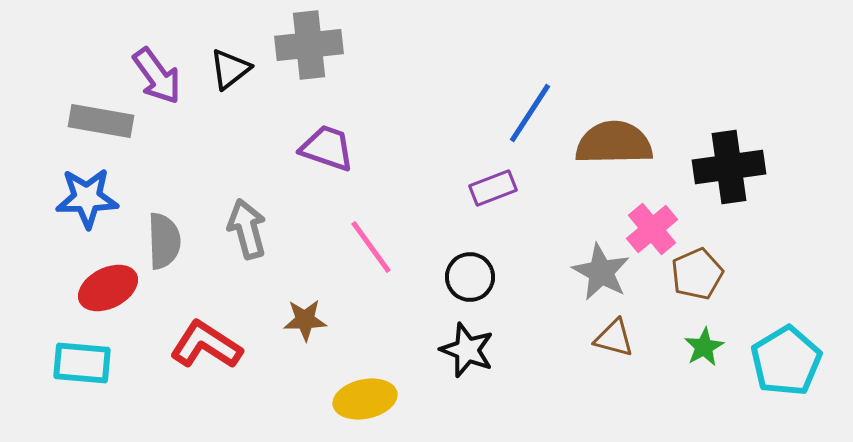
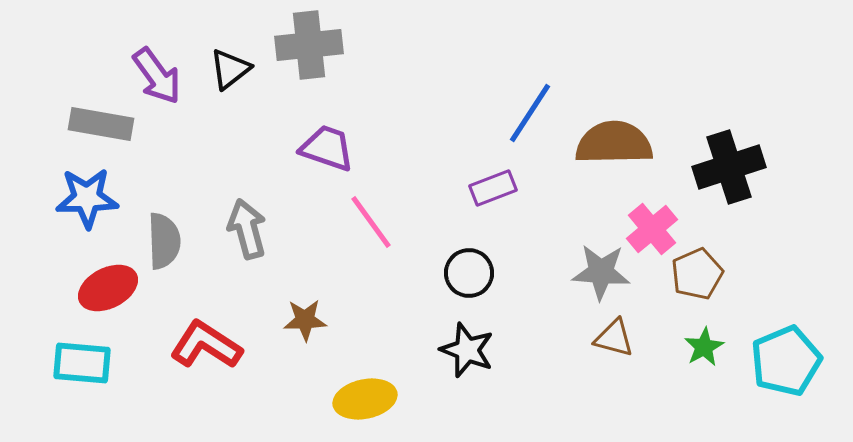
gray rectangle: moved 3 px down
black cross: rotated 10 degrees counterclockwise
pink line: moved 25 px up
gray star: rotated 24 degrees counterclockwise
black circle: moved 1 px left, 4 px up
cyan pentagon: rotated 8 degrees clockwise
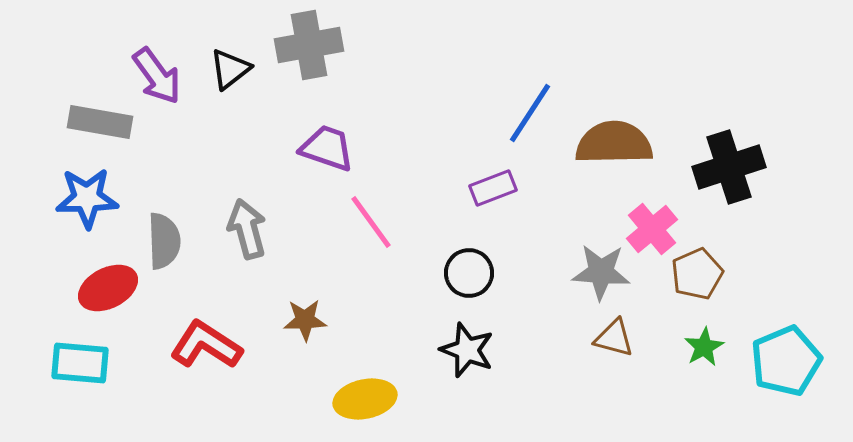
gray cross: rotated 4 degrees counterclockwise
gray rectangle: moved 1 px left, 2 px up
cyan rectangle: moved 2 px left
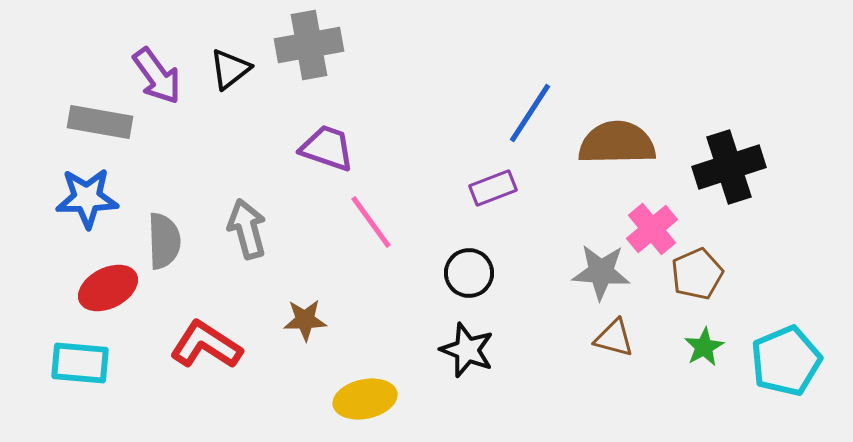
brown semicircle: moved 3 px right
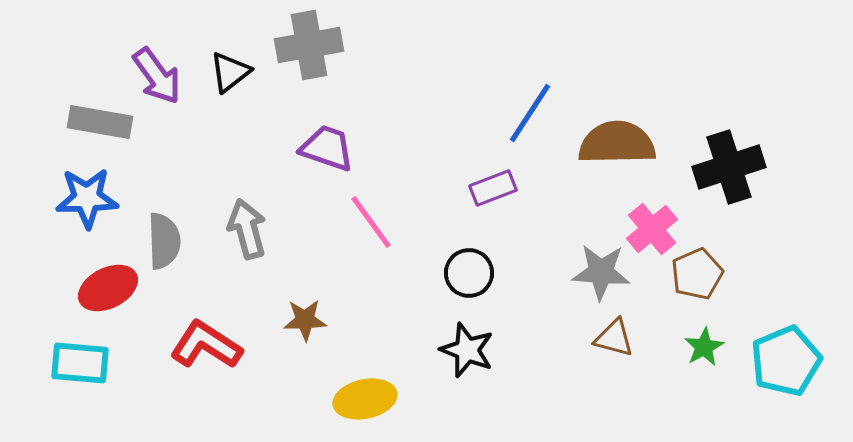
black triangle: moved 3 px down
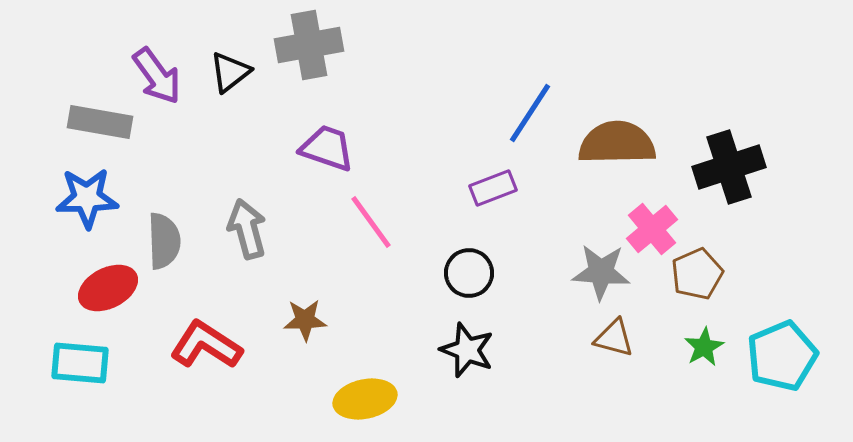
cyan pentagon: moved 4 px left, 5 px up
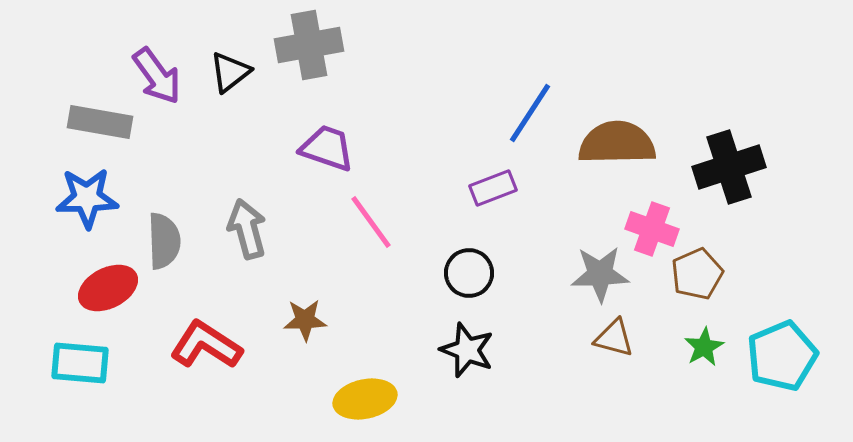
pink cross: rotated 30 degrees counterclockwise
gray star: moved 1 px left, 2 px down; rotated 6 degrees counterclockwise
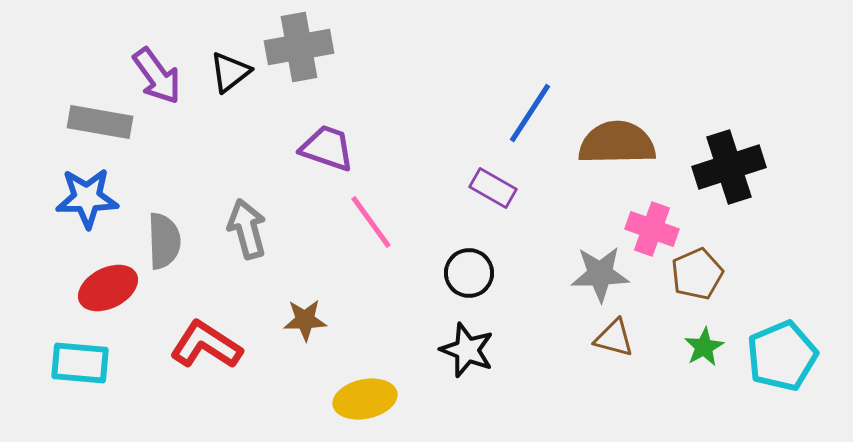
gray cross: moved 10 px left, 2 px down
purple rectangle: rotated 51 degrees clockwise
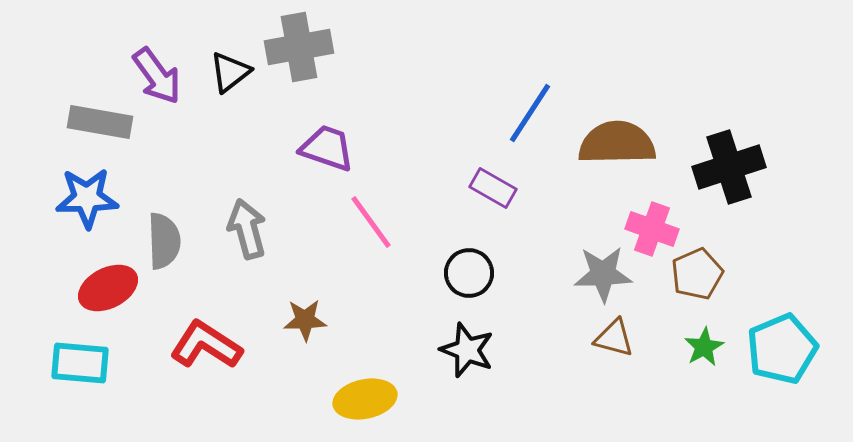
gray star: moved 3 px right
cyan pentagon: moved 7 px up
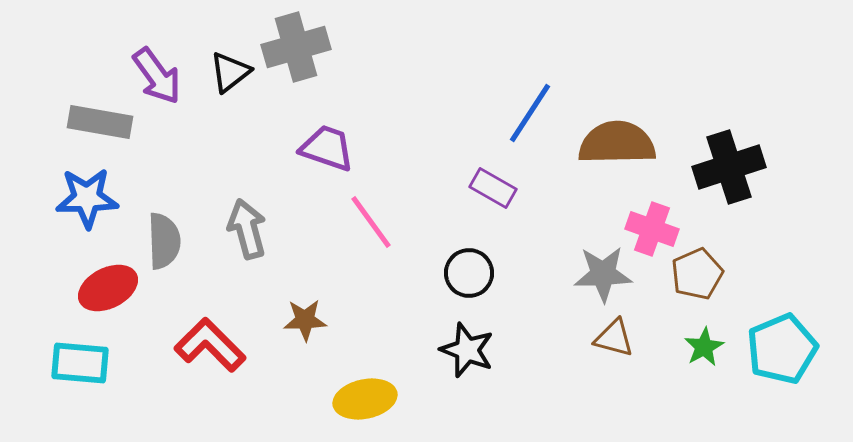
gray cross: moved 3 px left; rotated 6 degrees counterclockwise
red L-shape: moved 4 px right; rotated 12 degrees clockwise
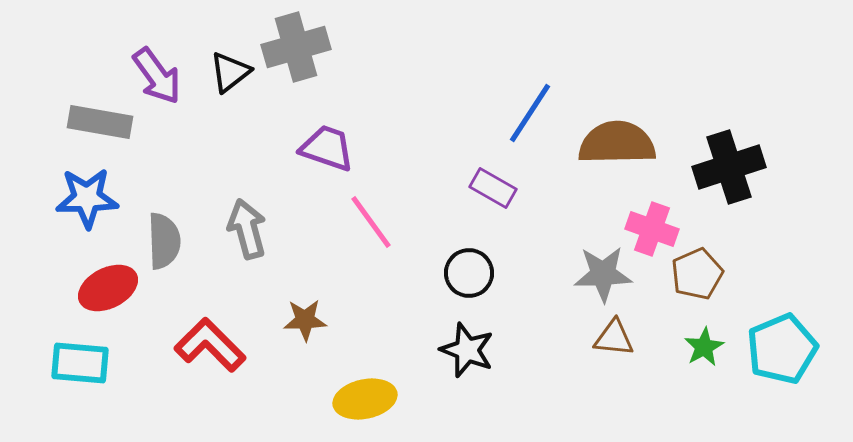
brown triangle: rotated 9 degrees counterclockwise
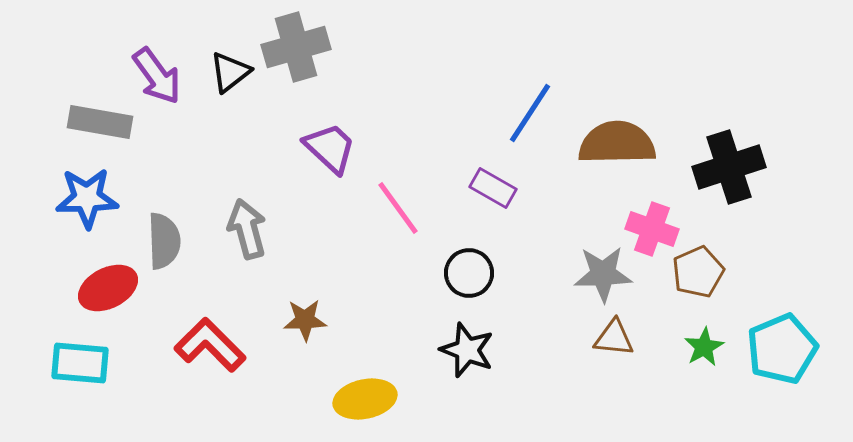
purple trapezoid: moved 3 px right; rotated 24 degrees clockwise
pink line: moved 27 px right, 14 px up
brown pentagon: moved 1 px right, 2 px up
